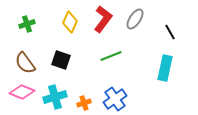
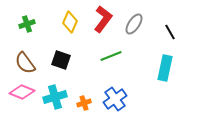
gray ellipse: moved 1 px left, 5 px down
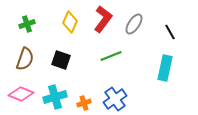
brown semicircle: moved 4 px up; rotated 125 degrees counterclockwise
pink diamond: moved 1 px left, 2 px down
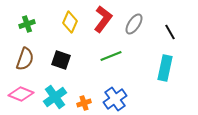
cyan cross: rotated 20 degrees counterclockwise
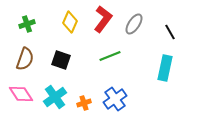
green line: moved 1 px left
pink diamond: rotated 35 degrees clockwise
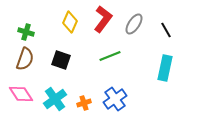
green cross: moved 1 px left, 8 px down; rotated 35 degrees clockwise
black line: moved 4 px left, 2 px up
cyan cross: moved 2 px down
